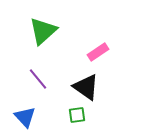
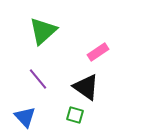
green square: moved 2 px left; rotated 24 degrees clockwise
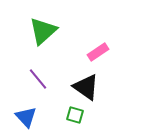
blue triangle: moved 1 px right
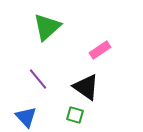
green triangle: moved 4 px right, 4 px up
pink rectangle: moved 2 px right, 2 px up
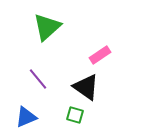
pink rectangle: moved 5 px down
blue triangle: rotated 50 degrees clockwise
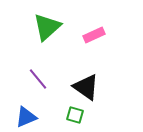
pink rectangle: moved 6 px left, 20 px up; rotated 10 degrees clockwise
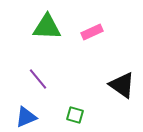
green triangle: rotated 44 degrees clockwise
pink rectangle: moved 2 px left, 3 px up
black triangle: moved 36 px right, 2 px up
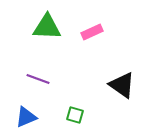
purple line: rotated 30 degrees counterclockwise
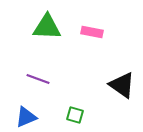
pink rectangle: rotated 35 degrees clockwise
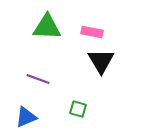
black triangle: moved 21 px left, 24 px up; rotated 24 degrees clockwise
green square: moved 3 px right, 6 px up
